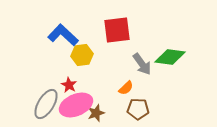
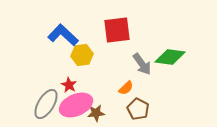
brown pentagon: rotated 25 degrees clockwise
brown star: rotated 12 degrees clockwise
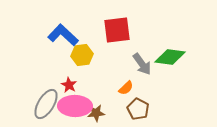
pink ellipse: moved 1 px left, 1 px down; rotated 24 degrees clockwise
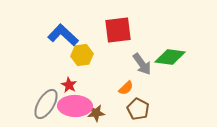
red square: moved 1 px right
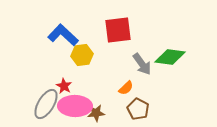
red star: moved 5 px left, 1 px down
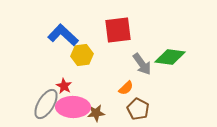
pink ellipse: moved 2 px left, 1 px down
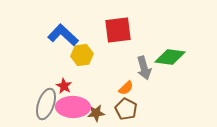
gray arrow: moved 2 px right, 4 px down; rotated 20 degrees clockwise
gray ellipse: rotated 12 degrees counterclockwise
brown pentagon: moved 12 px left
